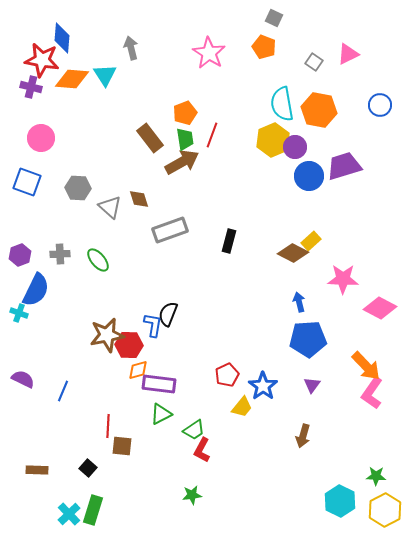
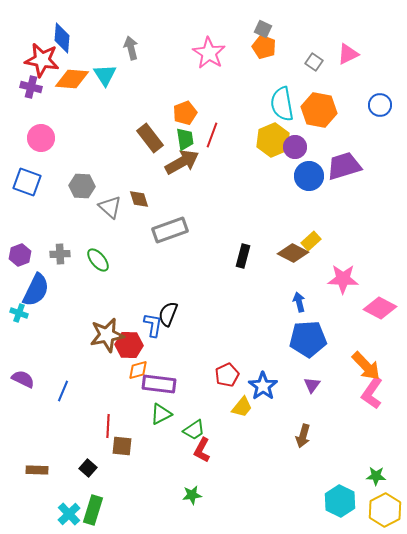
gray square at (274, 18): moved 11 px left, 11 px down
gray hexagon at (78, 188): moved 4 px right, 2 px up
black rectangle at (229, 241): moved 14 px right, 15 px down
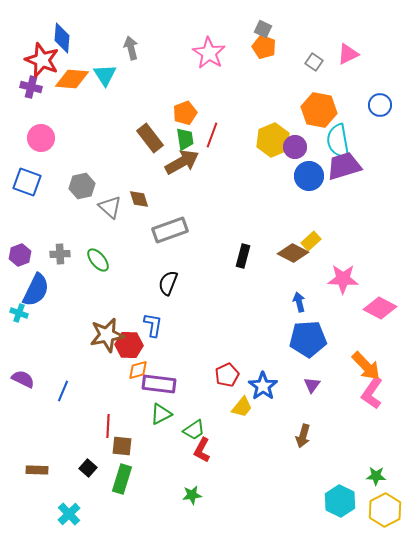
red star at (42, 60): rotated 12 degrees clockwise
cyan semicircle at (282, 104): moved 56 px right, 37 px down
gray hexagon at (82, 186): rotated 15 degrees counterclockwise
black semicircle at (168, 314): moved 31 px up
green rectangle at (93, 510): moved 29 px right, 31 px up
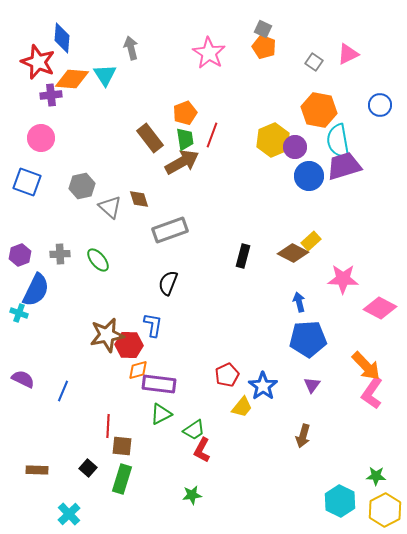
red star at (42, 60): moved 4 px left, 2 px down
purple cross at (31, 87): moved 20 px right, 8 px down; rotated 20 degrees counterclockwise
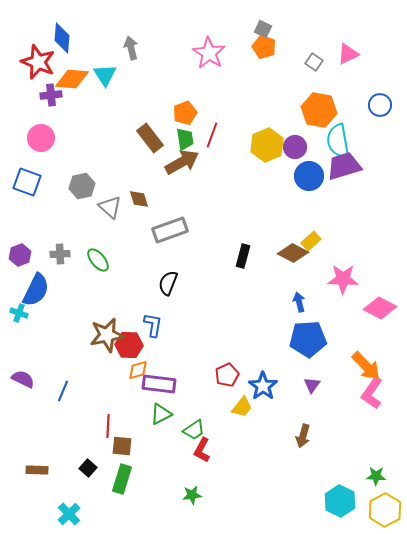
yellow hexagon at (273, 140): moved 6 px left, 5 px down
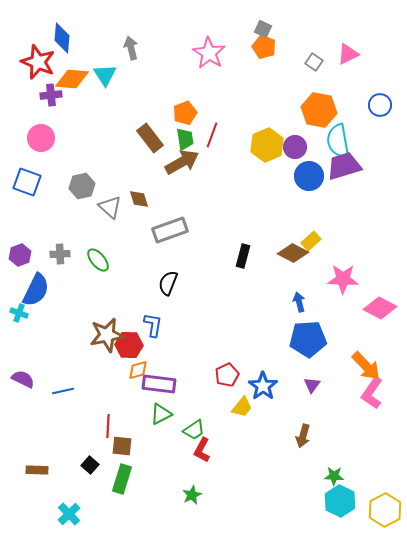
blue line at (63, 391): rotated 55 degrees clockwise
black square at (88, 468): moved 2 px right, 3 px up
green star at (376, 476): moved 42 px left
green star at (192, 495): rotated 18 degrees counterclockwise
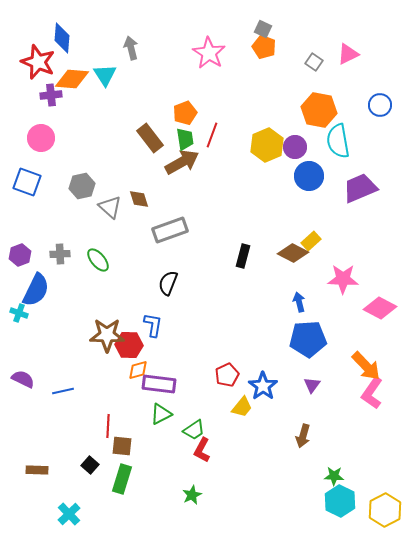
purple trapezoid at (344, 166): moved 16 px right, 22 px down; rotated 6 degrees counterclockwise
brown star at (107, 335): rotated 12 degrees clockwise
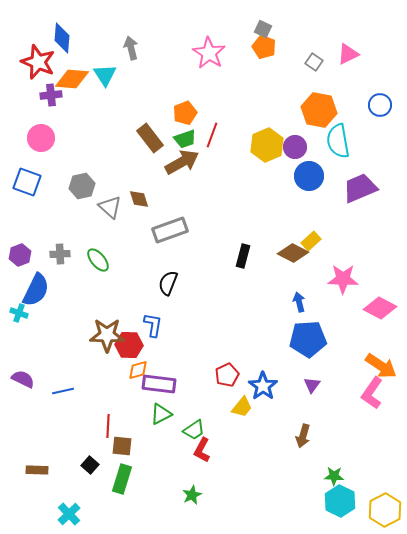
green trapezoid at (185, 139): rotated 80 degrees clockwise
orange arrow at (366, 366): moved 15 px right; rotated 12 degrees counterclockwise
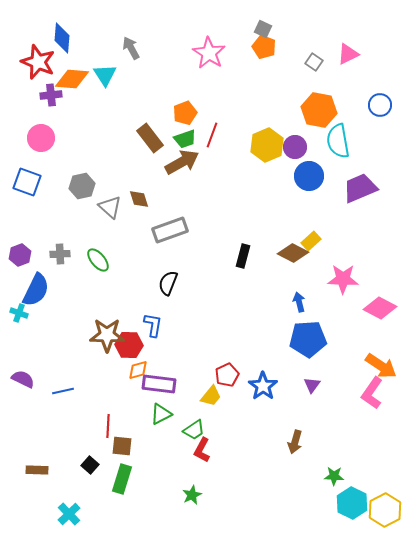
gray arrow at (131, 48): rotated 15 degrees counterclockwise
yellow trapezoid at (242, 407): moved 31 px left, 11 px up
brown arrow at (303, 436): moved 8 px left, 6 px down
cyan hexagon at (340, 501): moved 12 px right, 2 px down
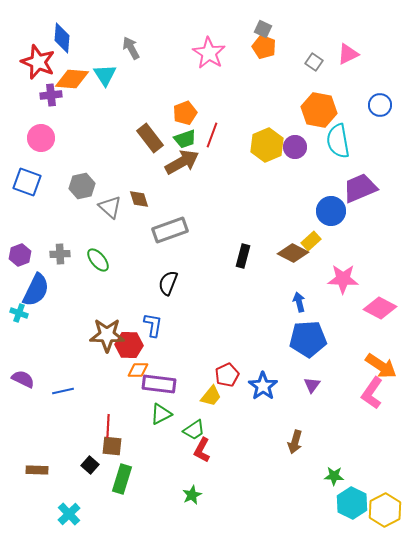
blue circle at (309, 176): moved 22 px right, 35 px down
orange diamond at (138, 370): rotated 15 degrees clockwise
brown square at (122, 446): moved 10 px left
